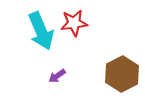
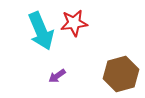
brown hexagon: moved 1 px left; rotated 12 degrees clockwise
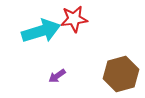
red star: moved 4 px up
cyan arrow: rotated 84 degrees counterclockwise
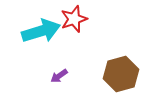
red star: rotated 12 degrees counterclockwise
purple arrow: moved 2 px right
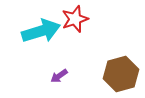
red star: moved 1 px right
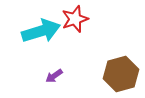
purple arrow: moved 5 px left
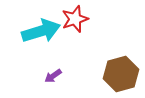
purple arrow: moved 1 px left
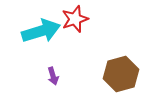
purple arrow: rotated 72 degrees counterclockwise
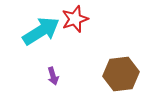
cyan arrow: rotated 15 degrees counterclockwise
brown hexagon: rotated 8 degrees clockwise
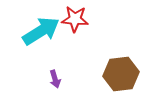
red star: rotated 24 degrees clockwise
purple arrow: moved 2 px right, 3 px down
